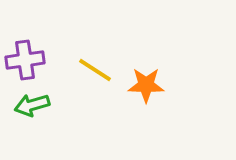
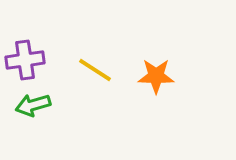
orange star: moved 10 px right, 9 px up
green arrow: moved 1 px right
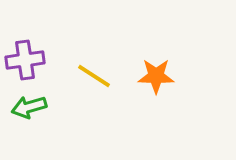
yellow line: moved 1 px left, 6 px down
green arrow: moved 4 px left, 2 px down
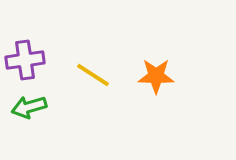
yellow line: moved 1 px left, 1 px up
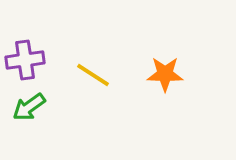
orange star: moved 9 px right, 2 px up
green arrow: rotated 20 degrees counterclockwise
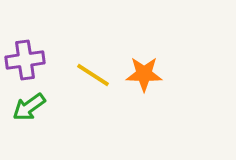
orange star: moved 21 px left
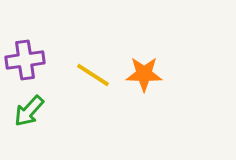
green arrow: moved 4 px down; rotated 12 degrees counterclockwise
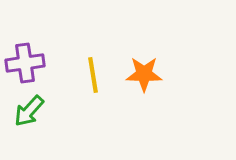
purple cross: moved 3 px down
yellow line: rotated 48 degrees clockwise
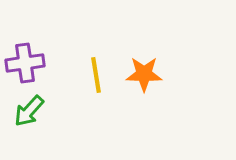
yellow line: moved 3 px right
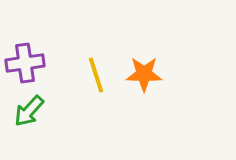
yellow line: rotated 9 degrees counterclockwise
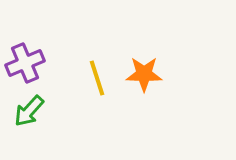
purple cross: rotated 15 degrees counterclockwise
yellow line: moved 1 px right, 3 px down
